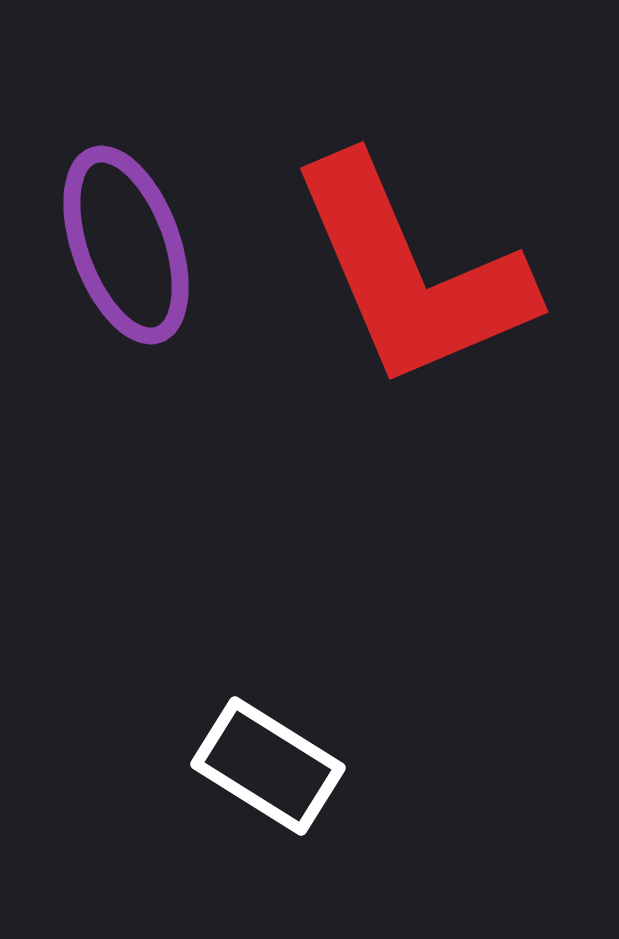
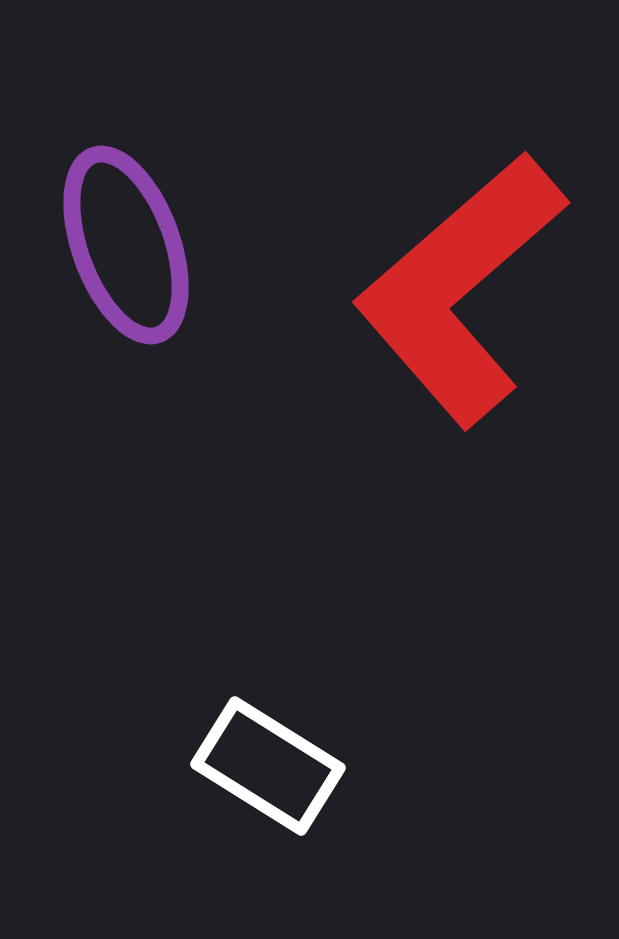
red L-shape: moved 49 px right, 16 px down; rotated 72 degrees clockwise
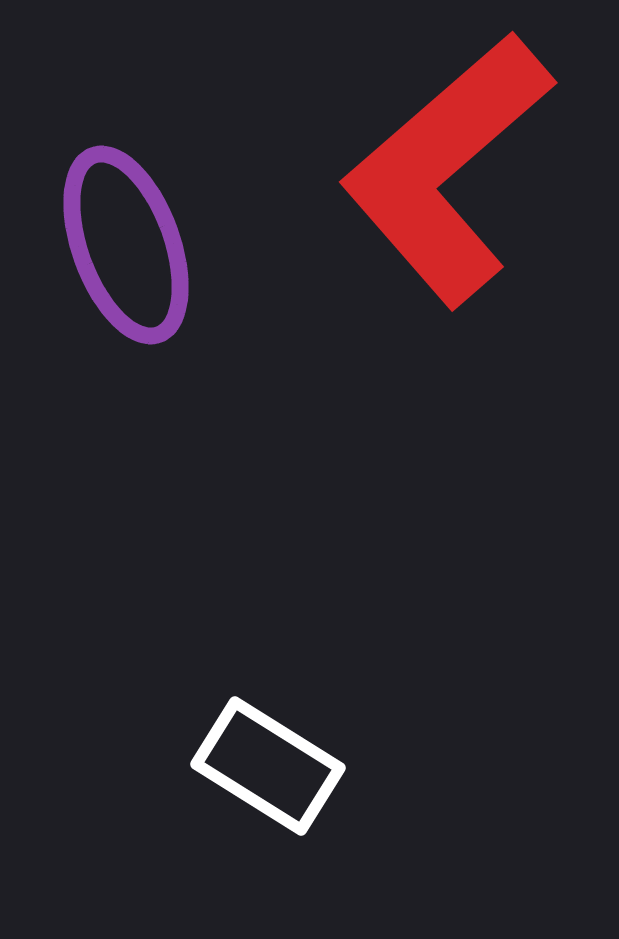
red L-shape: moved 13 px left, 120 px up
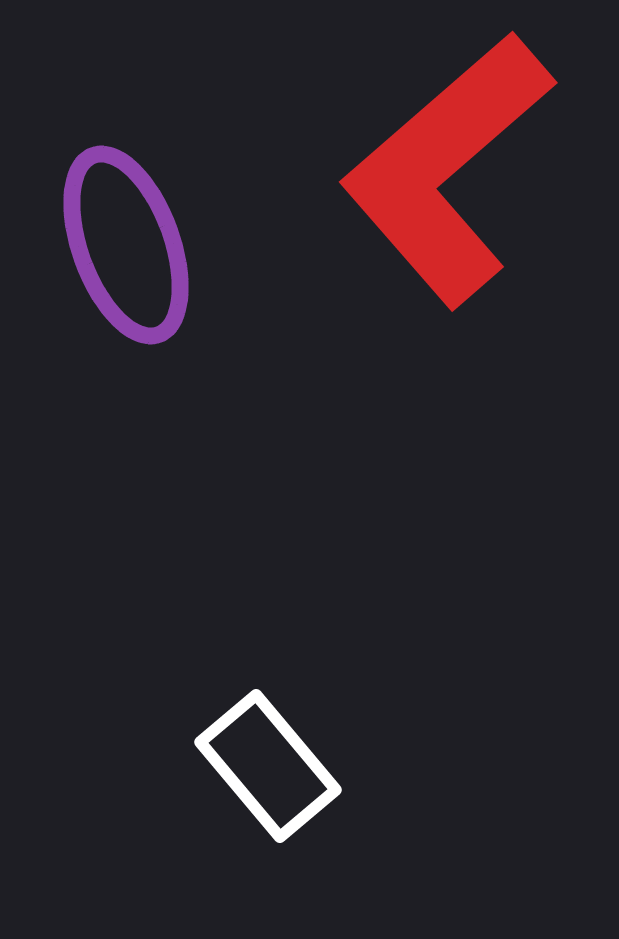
white rectangle: rotated 18 degrees clockwise
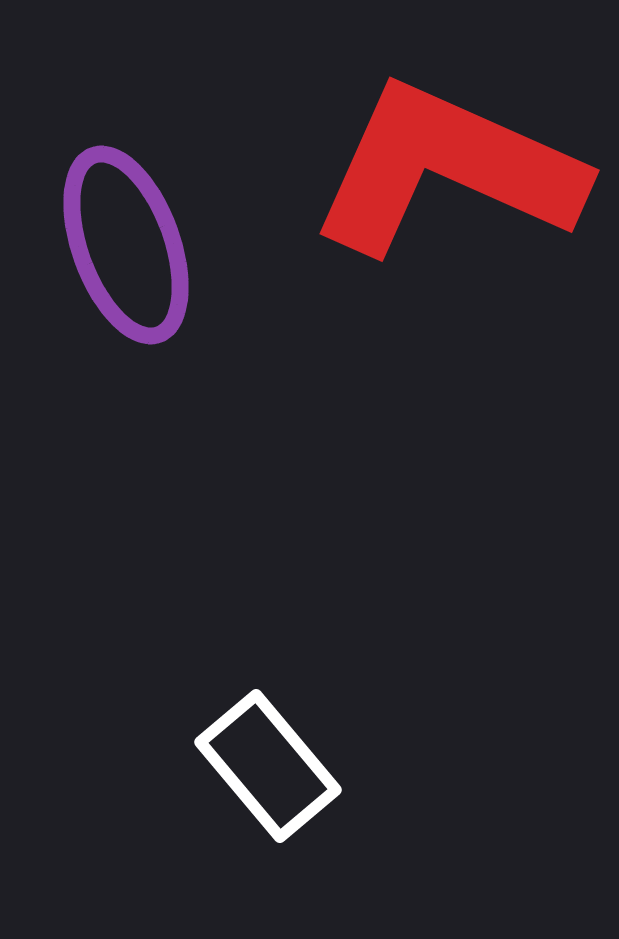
red L-shape: rotated 65 degrees clockwise
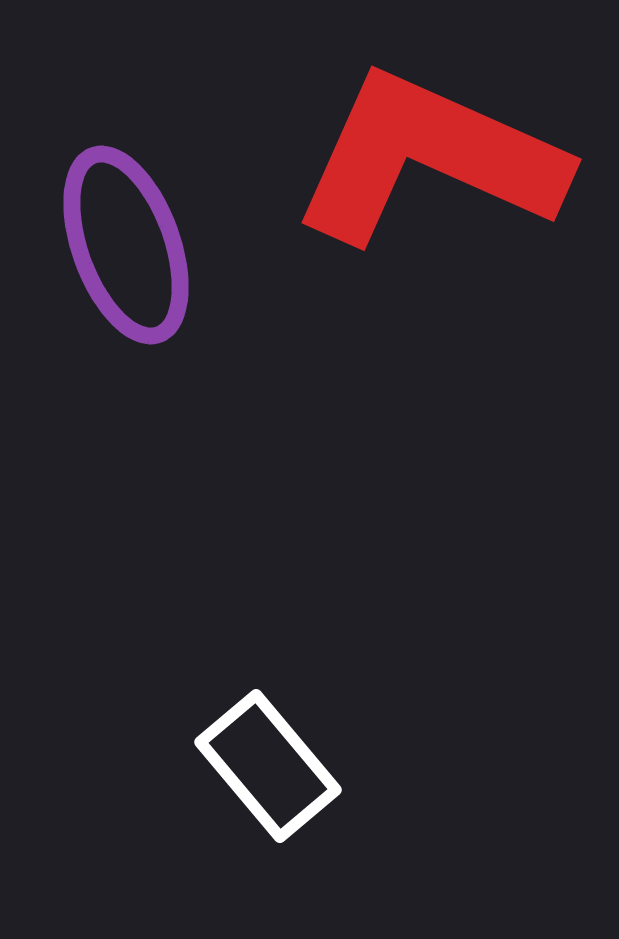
red L-shape: moved 18 px left, 11 px up
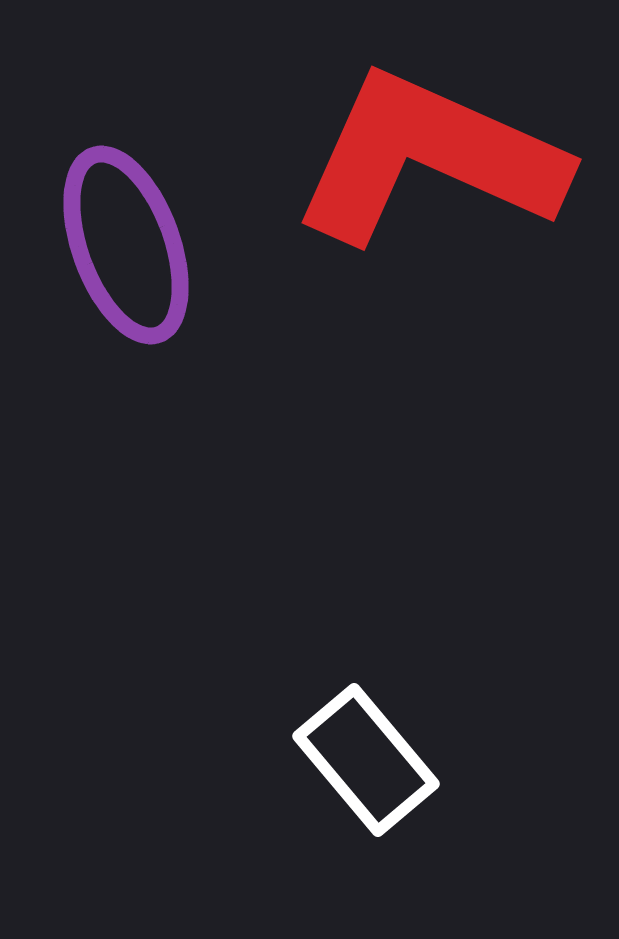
white rectangle: moved 98 px right, 6 px up
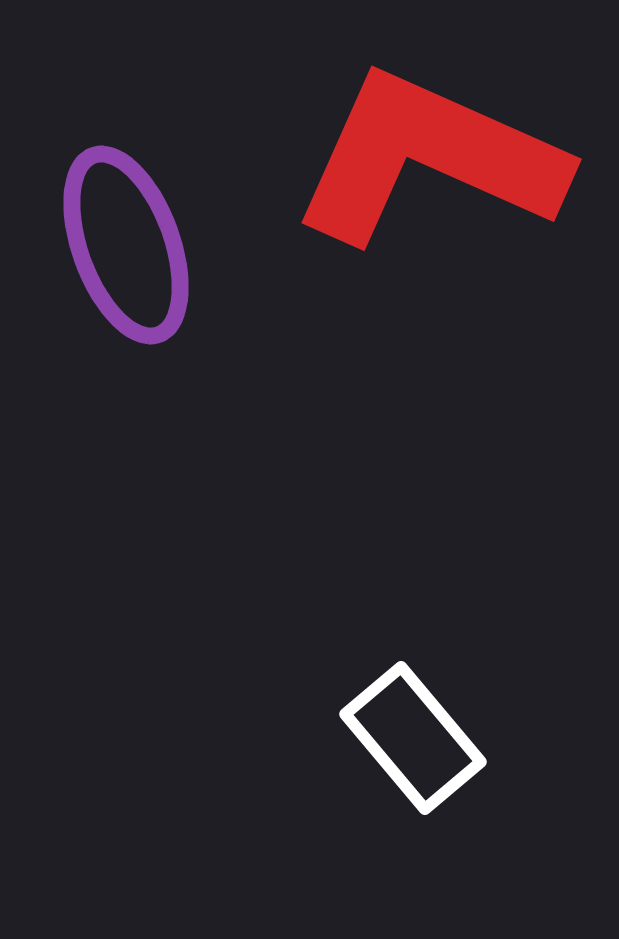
white rectangle: moved 47 px right, 22 px up
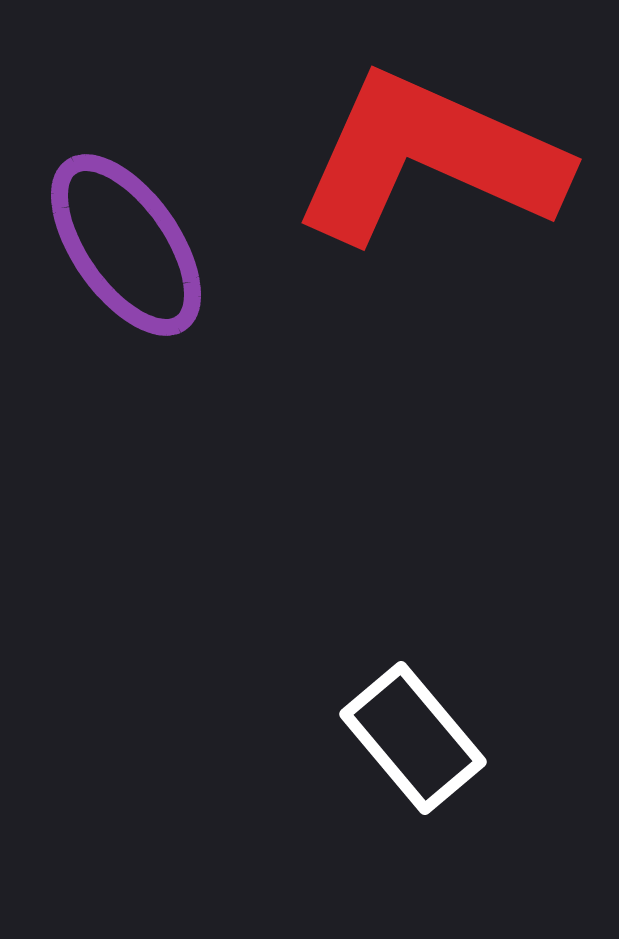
purple ellipse: rotated 15 degrees counterclockwise
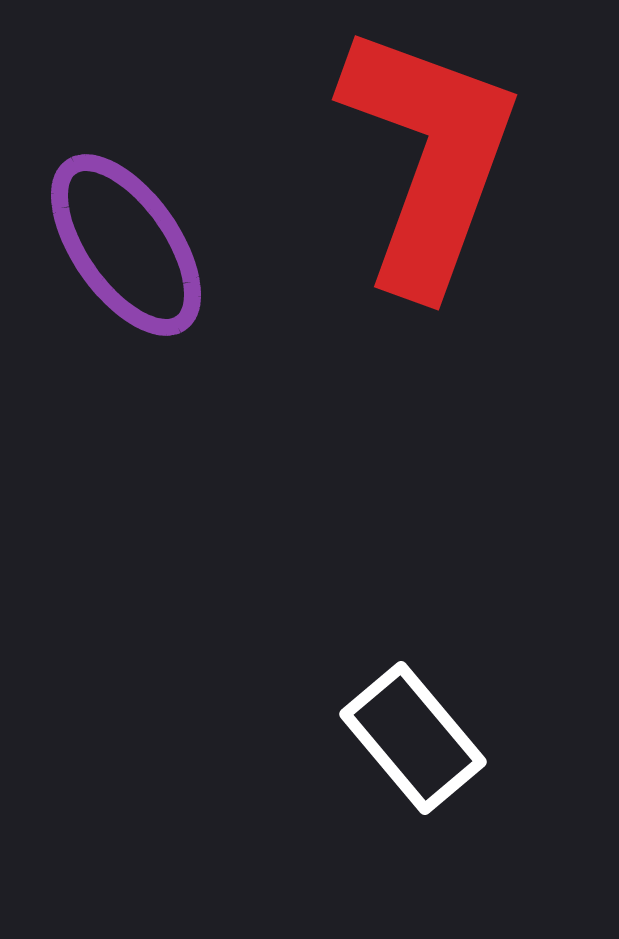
red L-shape: rotated 86 degrees clockwise
